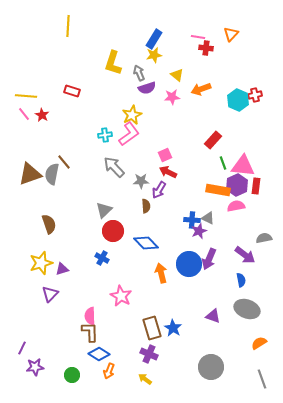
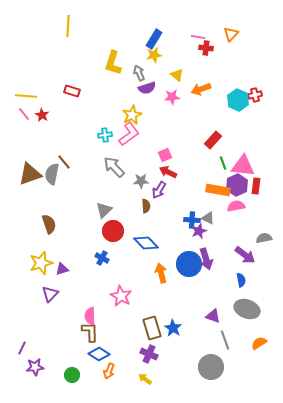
purple arrow at (209, 259): moved 3 px left; rotated 40 degrees counterclockwise
gray line at (262, 379): moved 37 px left, 39 px up
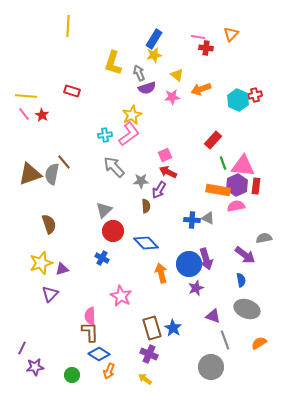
purple star at (199, 231): moved 3 px left, 57 px down
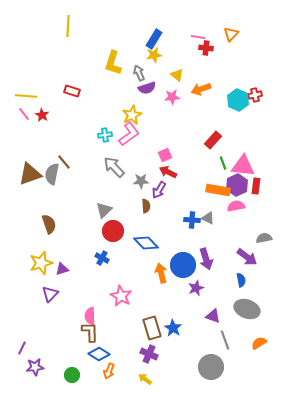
purple arrow at (245, 255): moved 2 px right, 2 px down
blue circle at (189, 264): moved 6 px left, 1 px down
